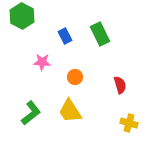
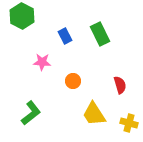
orange circle: moved 2 px left, 4 px down
yellow trapezoid: moved 24 px right, 3 px down
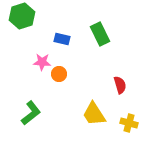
green hexagon: rotated 15 degrees clockwise
blue rectangle: moved 3 px left, 3 px down; rotated 49 degrees counterclockwise
orange circle: moved 14 px left, 7 px up
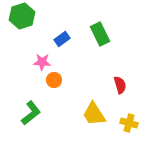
blue rectangle: rotated 49 degrees counterclockwise
orange circle: moved 5 px left, 6 px down
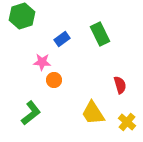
yellow trapezoid: moved 1 px left, 1 px up
yellow cross: moved 2 px left, 1 px up; rotated 24 degrees clockwise
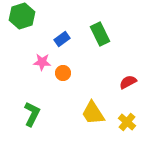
orange circle: moved 9 px right, 7 px up
red semicircle: moved 8 px right, 3 px up; rotated 102 degrees counterclockwise
green L-shape: moved 1 px right, 1 px down; rotated 25 degrees counterclockwise
